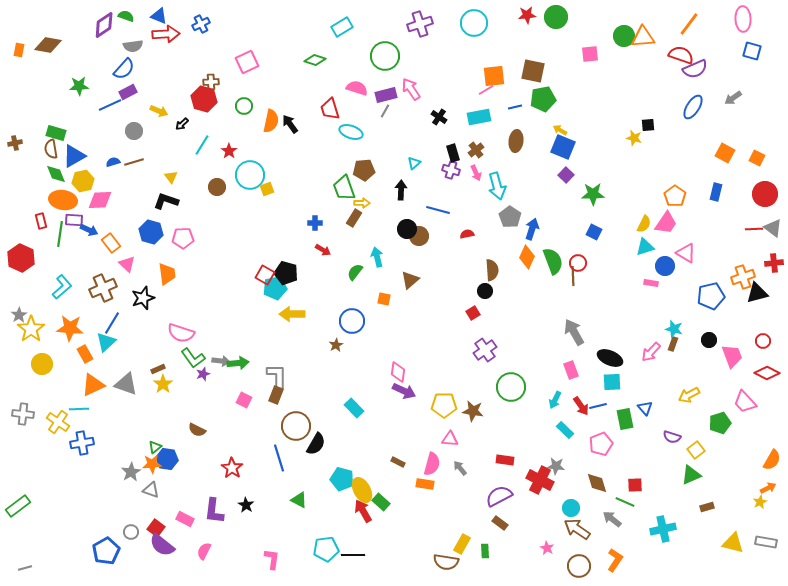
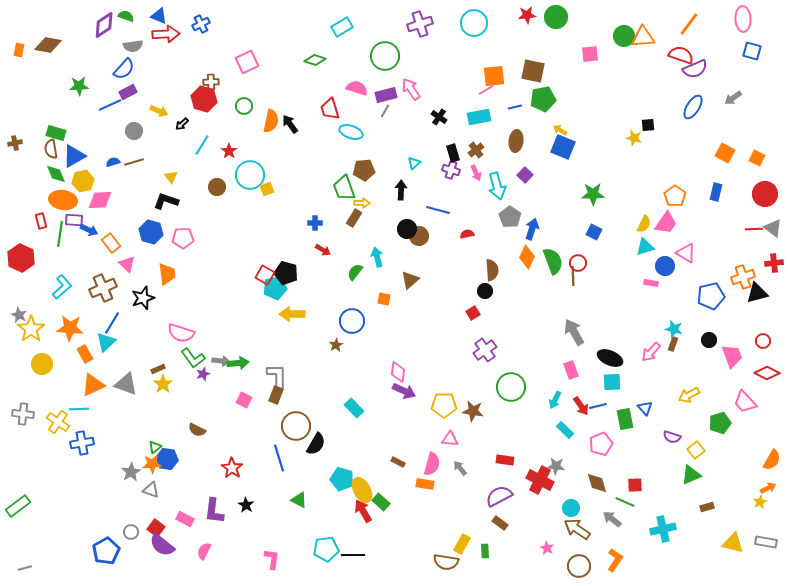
purple square at (566, 175): moved 41 px left
gray star at (19, 315): rotated 14 degrees counterclockwise
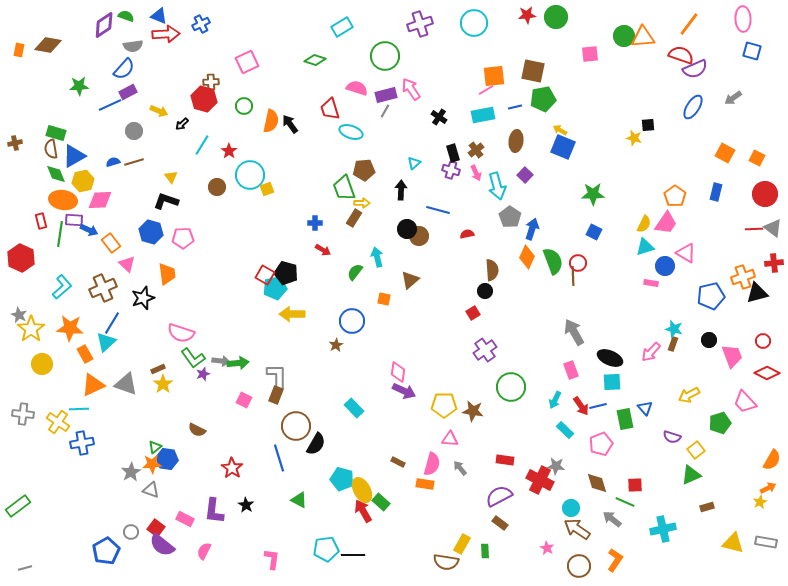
cyan rectangle at (479, 117): moved 4 px right, 2 px up
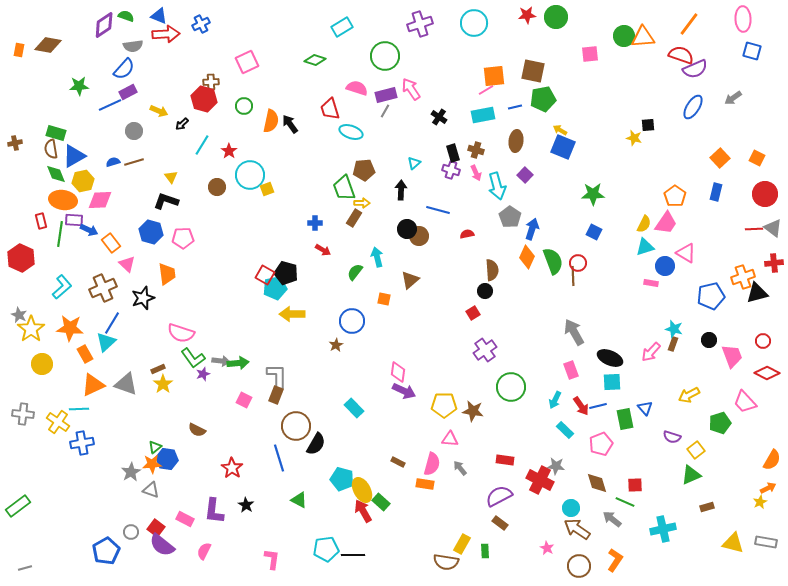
brown cross at (476, 150): rotated 35 degrees counterclockwise
orange square at (725, 153): moved 5 px left, 5 px down; rotated 18 degrees clockwise
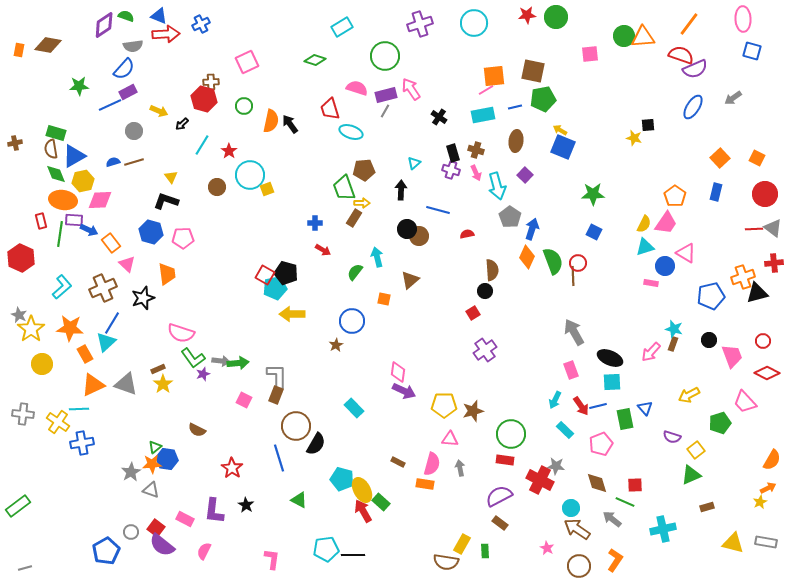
green circle at (511, 387): moved 47 px down
brown star at (473, 411): rotated 25 degrees counterclockwise
gray arrow at (460, 468): rotated 28 degrees clockwise
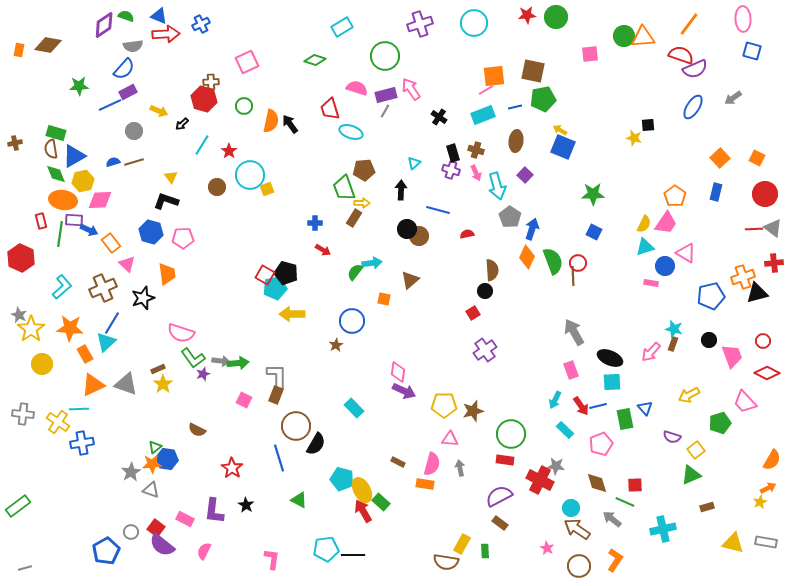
cyan rectangle at (483, 115): rotated 10 degrees counterclockwise
cyan arrow at (377, 257): moved 5 px left, 6 px down; rotated 96 degrees clockwise
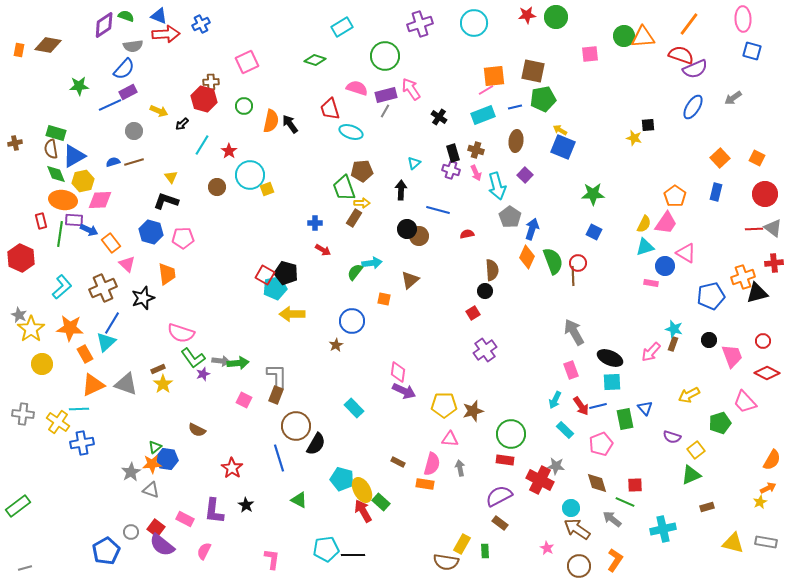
brown pentagon at (364, 170): moved 2 px left, 1 px down
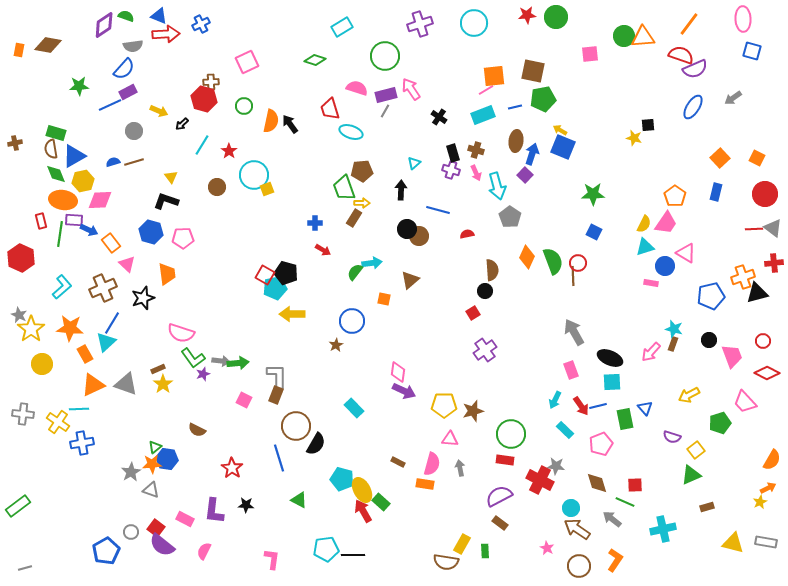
cyan circle at (250, 175): moved 4 px right
blue arrow at (532, 229): moved 75 px up
black star at (246, 505): rotated 28 degrees counterclockwise
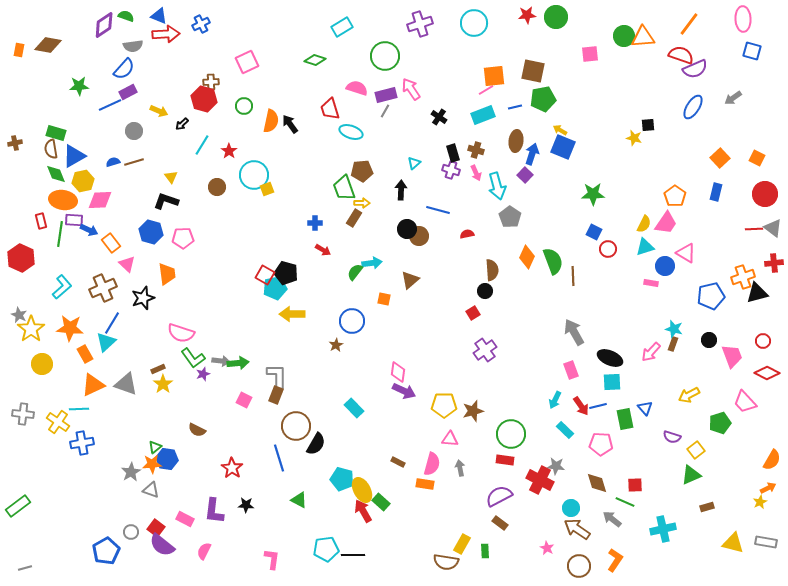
red circle at (578, 263): moved 30 px right, 14 px up
pink pentagon at (601, 444): rotated 25 degrees clockwise
